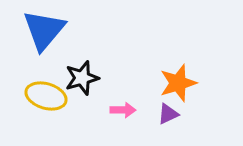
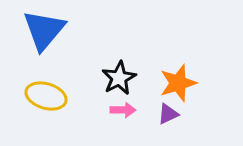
black star: moved 37 px right; rotated 12 degrees counterclockwise
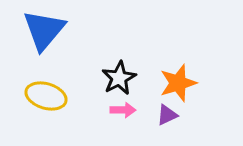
purple triangle: moved 1 px left, 1 px down
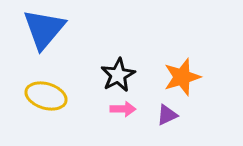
blue triangle: moved 1 px up
black star: moved 1 px left, 3 px up
orange star: moved 4 px right, 6 px up
pink arrow: moved 1 px up
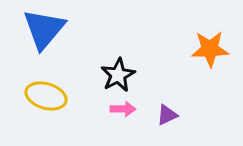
orange star: moved 28 px right, 28 px up; rotated 15 degrees clockwise
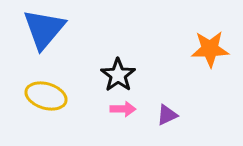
black star: rotated 8 degrees counterclockwise
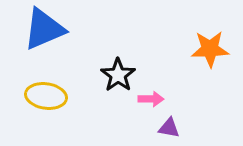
blue triangle: rotated 27 degrees clockwise
yellow ellipse: rotated 9 degrees counterclockwise
pink arrow: moved 28 px right, 10 px up
purple triangle: moved 2 px right, 13 px down; rotated 35 degrees clockwise
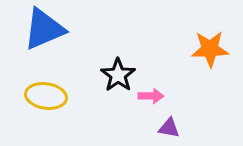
pink arrow: moved 3 px up
